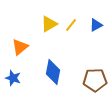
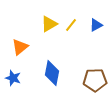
blue diamond: moved 1 px left, 1 px down
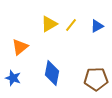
blue triangle: moved 1 px right, 1 px down
brown pentagon: moved 1 px right, 1 px up
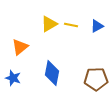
yellow line: rotated 64 degrees clockwise
